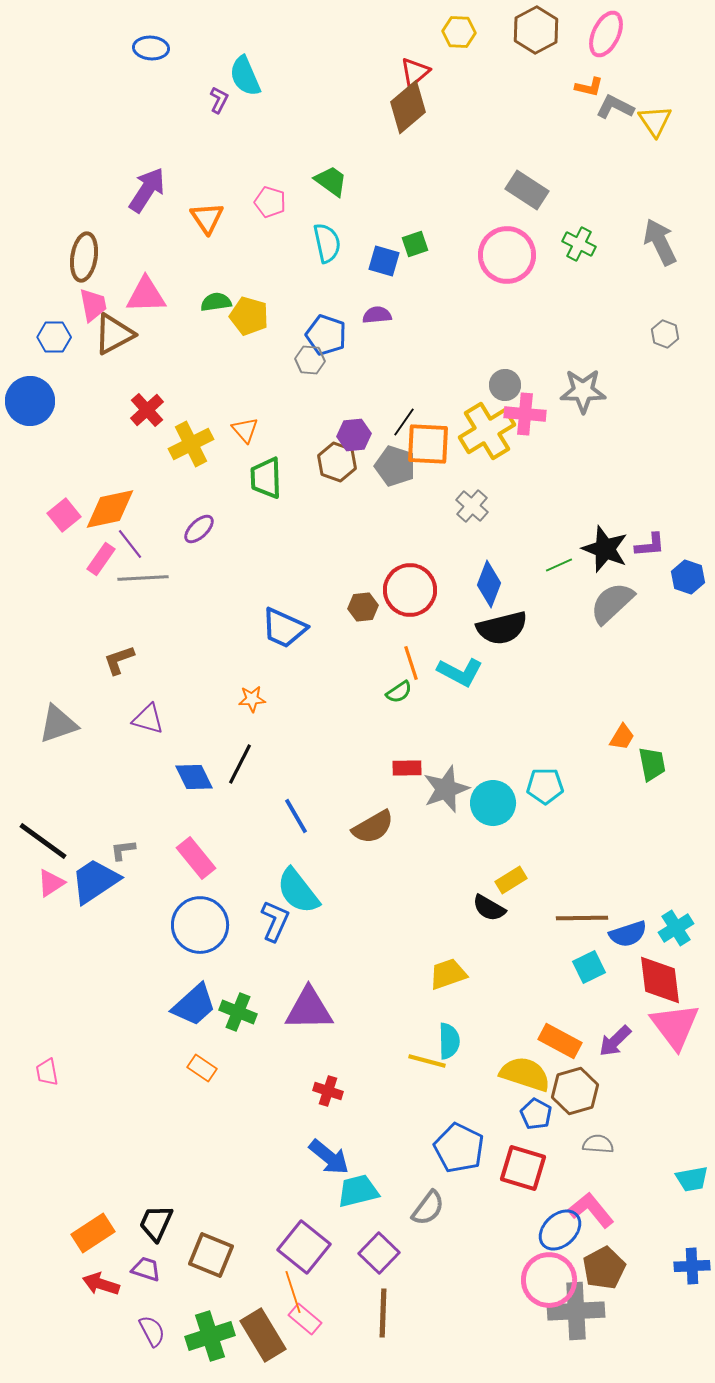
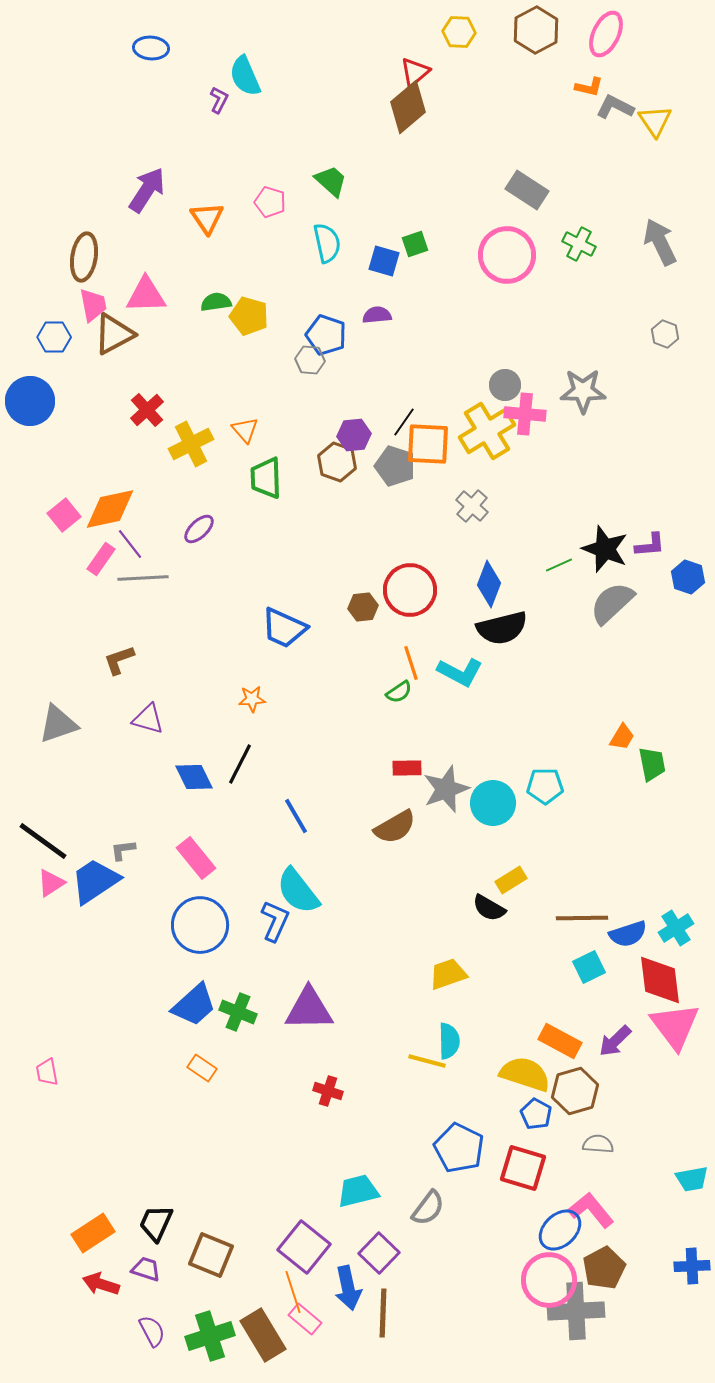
green trapezoid at (331, 181): rotated 6 degrees clockwise
brown semicircle at (373, 827): moved 22 px right
blue arrow at (329, 1157): moved 19 px right, 131 px down; rotated 39 degrees clockwise
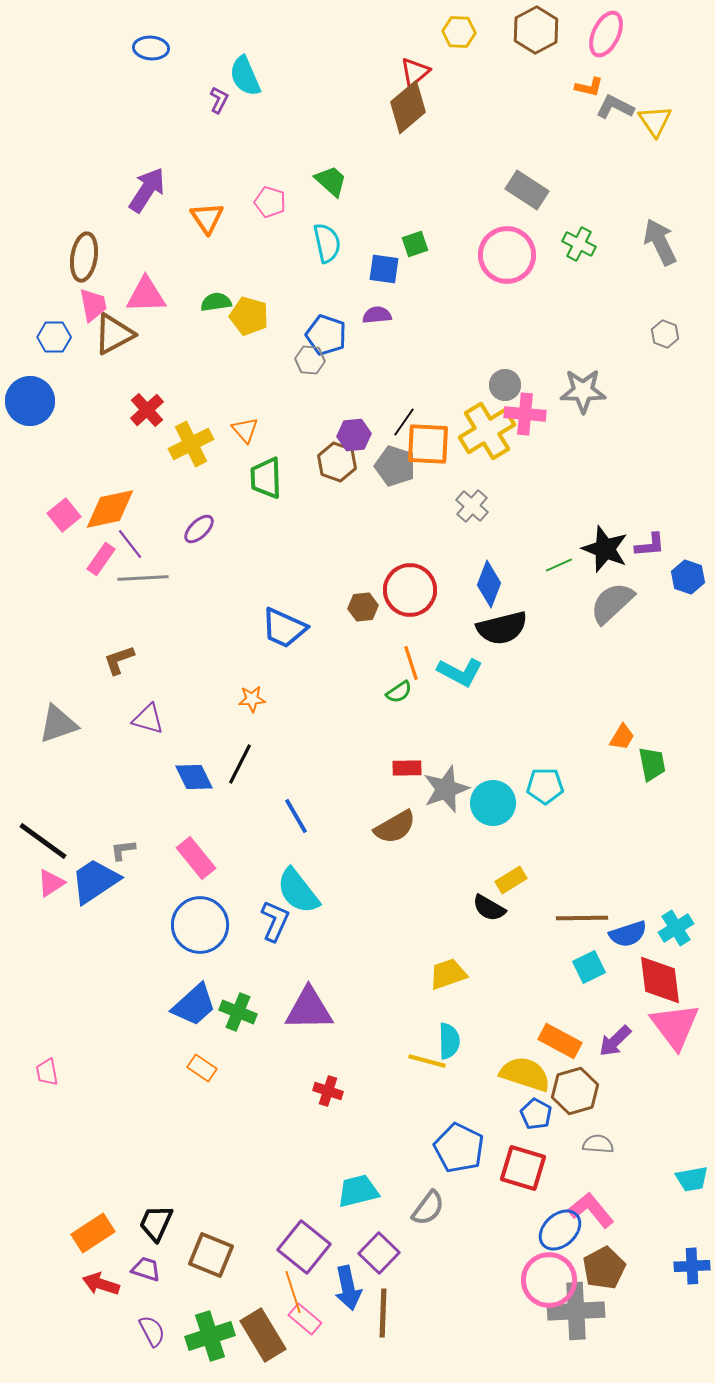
blue square at (384, 261): moved 8 px down; rotated 8 degrees counterclockwise
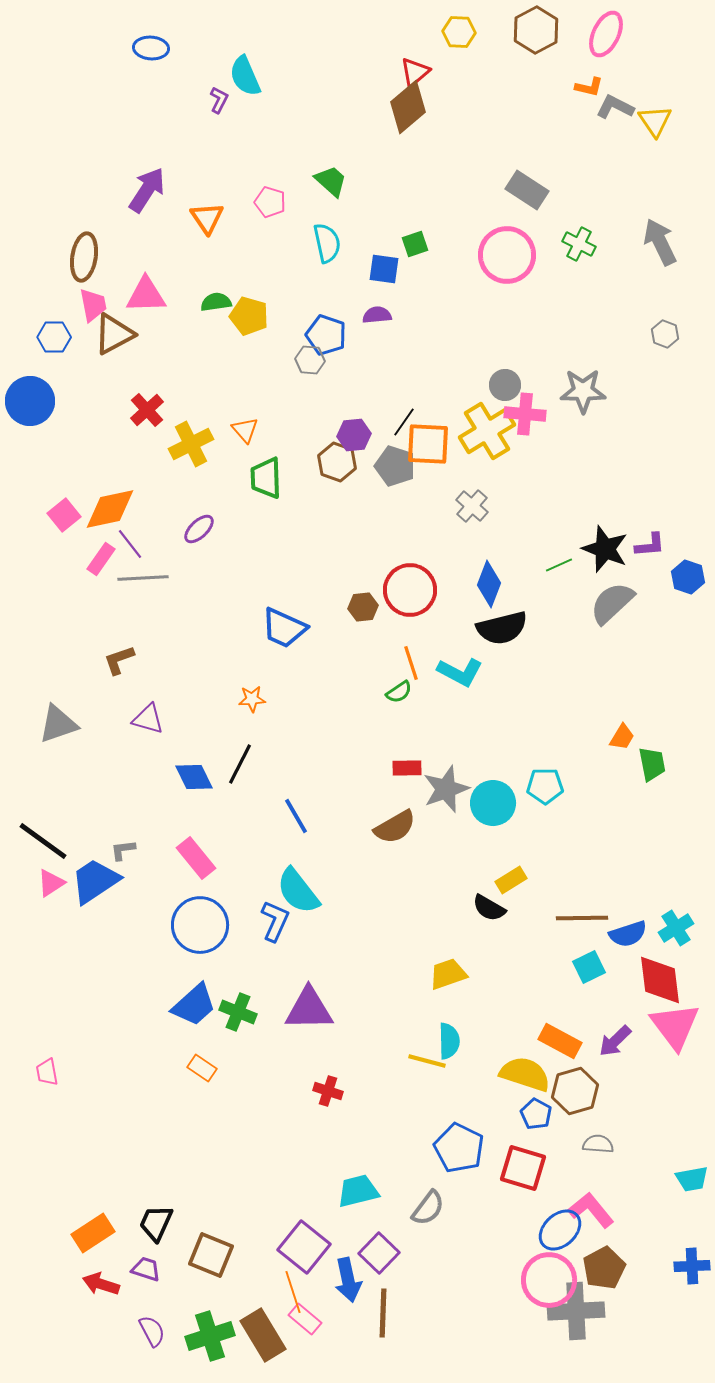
blue arrow at (348, 1288): moved 8 px up
